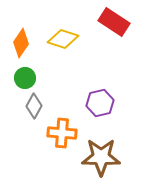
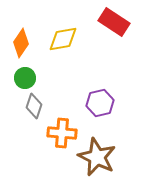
yellow diamond: rotated 28 degrees counterclockwise
gray diamond: rotated 10 degrees counterclockwise
brown star: moved 4 px left; rotated 24 degrees clockwise
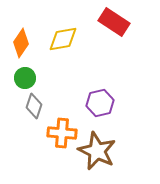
brown star: moved 6 px up
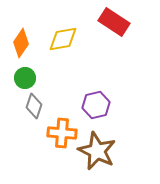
purple hexagon: moved 4 px left, 2 px down
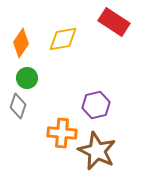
green circle: moved 2 px right
gray diamond: moved 16 px left
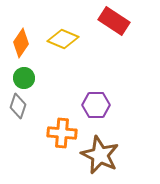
red rectangle: moved 1 px up
yellow diamond: rotated 32 degrees clockwise
green circle: moved 3 px left
purple hexagon: rotated 12 degrees clockwise
brown star: moved 3 px right, 4 px down
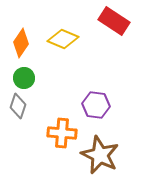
purple hexagon: rotated 8 degrees clockwise
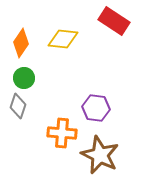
yellow diamond: rotated 16 degrees counterclockwise
purple hexagon: moved 3 px down
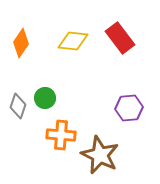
red rectangle: moved 6 px right, 17 px down; rotated 20 degrees clockwise
yellow diamond: moved 10 px right, 2 px down
green circle: moved 21 px right, 20 px down
purple hexagon: moved 33 px right; rotated 12 degrees counterclockwise
orange cross: moved 1 px left, 2 px down
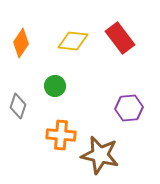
green circle: moved 10 px right, 12 px up
brown star: rotated 12 degrees counterclockwise
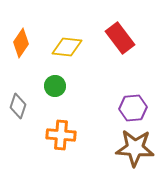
yellow diamond: moved 6 px left, 6 px down
purple hexagon: moved 4 px right
brown star: moved 35 px right, 7 px up; rotated 9 degrees counterclockwise
